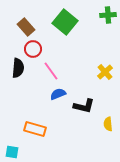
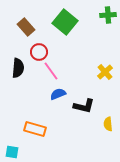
red circle: moved 6 px right, 3 px down
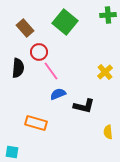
brown rectangle: moved 1 px left, 1 px down
yellow semicircle: moved 8 px down
orange rectangle: moved 1 px right, 6 px up
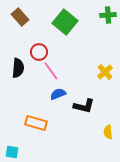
brown rectangle: moved 5 px left, 11 px up
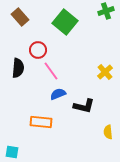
green cross: moved 2 px left, 4 px up; rotated 14 degrees counterclockwise
red circle: moved 1 px left, 2 px up
orange rectangle: moved 5 px right, 1 px up; rotated 10 degrees counterclockwise
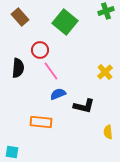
red circle: moved 2 px right
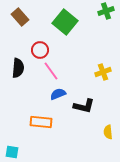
yellow cross: moved 2 px left; rotated 21 degrees clockwise
